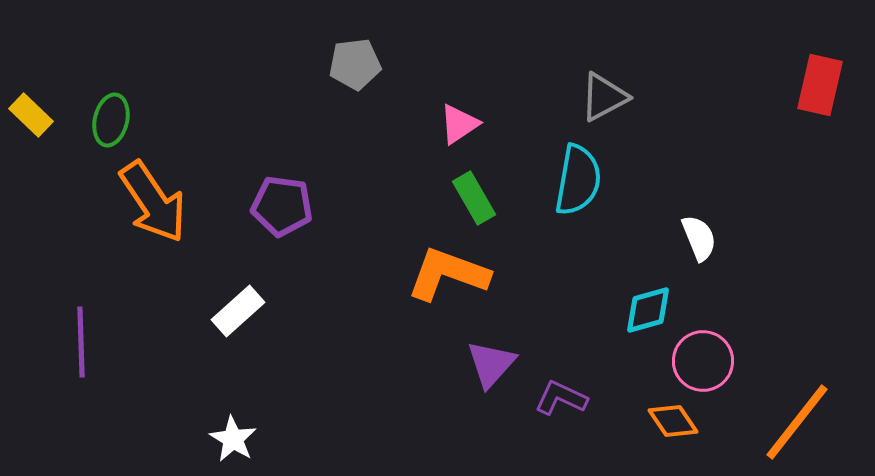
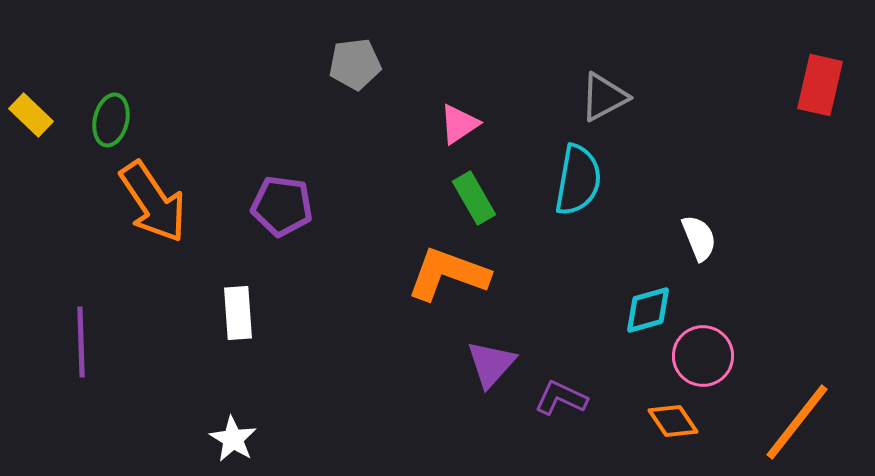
white rectangle: moved 2 px down; rotated 52 degrees counterclockwise
pink circle: moved 5 px up
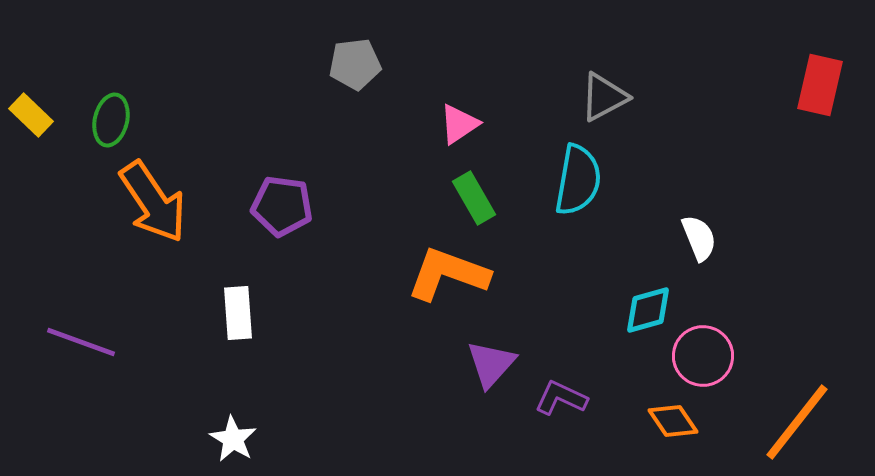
purple line: rotated 68 degrees counterclockwise
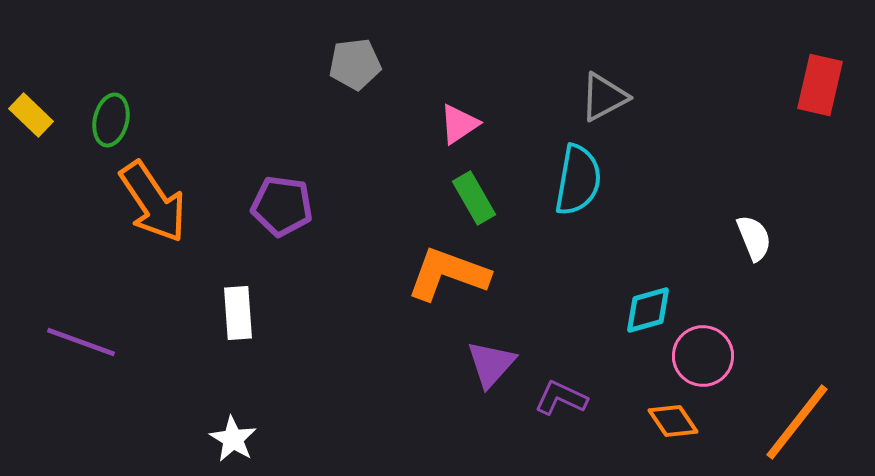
white semicircle: moved 55 px right
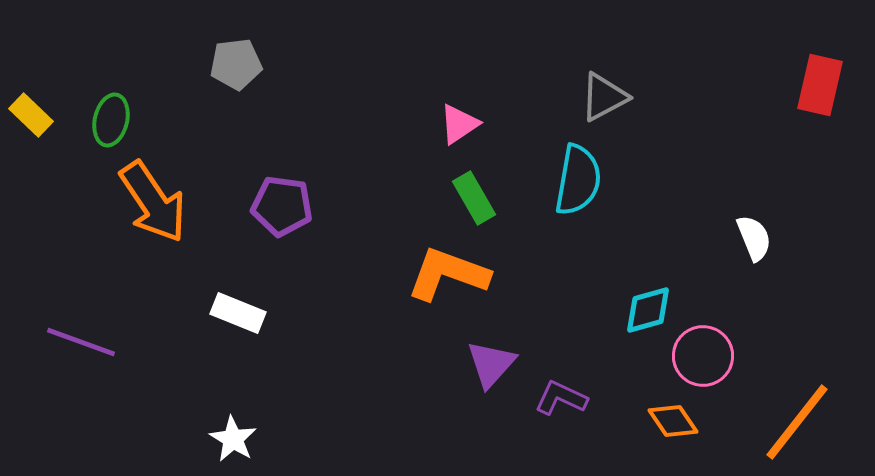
gray pentagon: moved 119 px left
white rectangle: rotated 64 degrees counterclockwise
